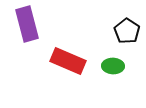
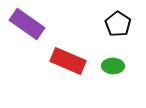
purple rectangle: rotated 40 degrees counterclockwise
black pentagon: moved 9 px left, 7 px up
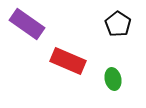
green ellipse: moved 13 px down; rotated 75 degrees clockwise
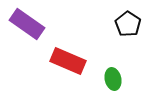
black pentagon: moved 10 px right
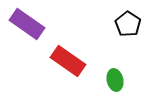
red rectangle: rotated 12 degrees clockwise
green ellipse: moved 2 px right, 1 px down
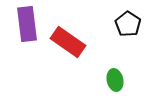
purple rectangle: rotated 48 degrees clockwise
red rectangle: moved 19 px up
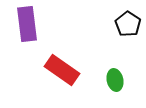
red rectangle: moved 6 px left, 28 px down
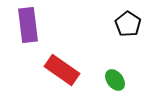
purple rectangle: moved 1 px right, 1 px down
green ellipse: rotated 25 degrees counterclockwise
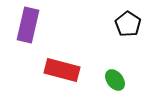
purple rectangle: rotated 20 degrees clockwise
red rectangle: rotated 20 degrees counterclockwise
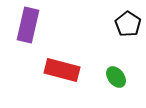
green ellipse: moved 1 px right, 3 px up
